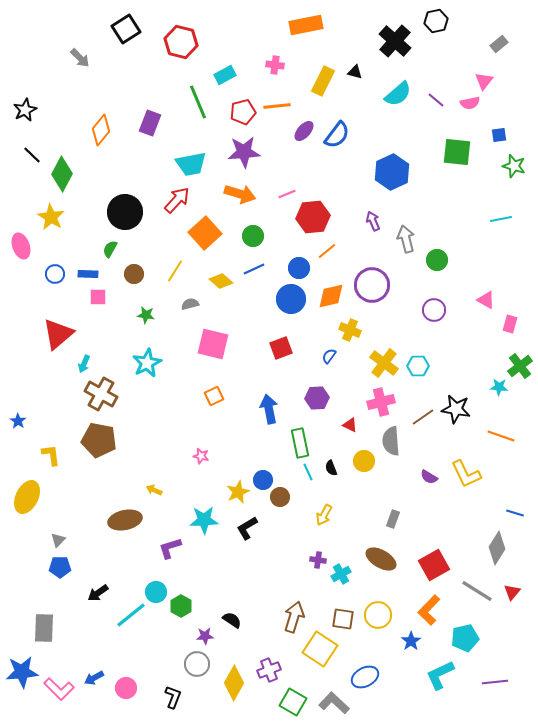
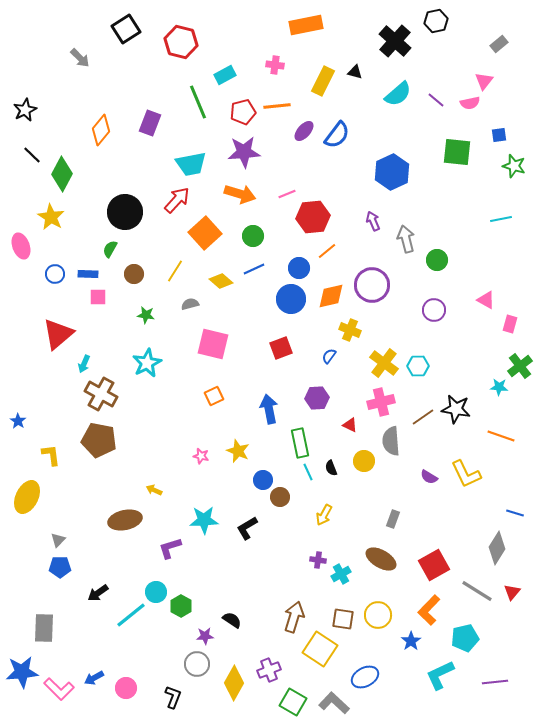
yellow star at (238, 492): moved 41 px up; rotated 25 degrees counterclockwise
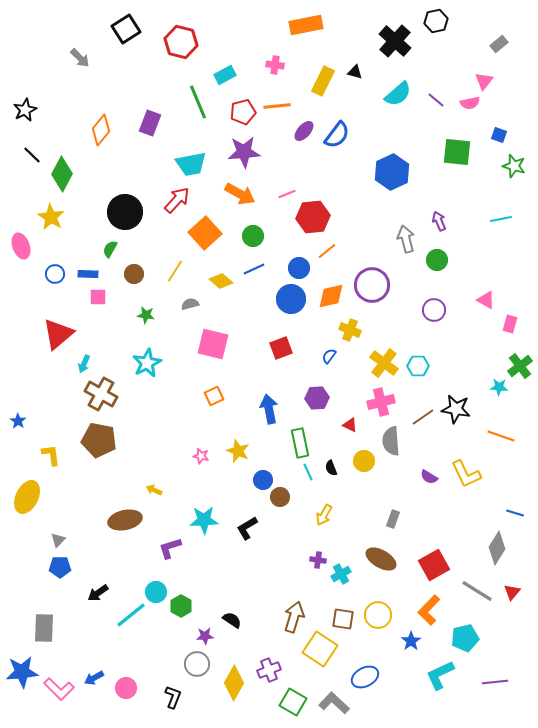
blue square at (499, 135): rotated 28 degrees clockwise
orange arrow at (240, 194): rotated 12 degrees clockwise
purple arrow at (373, 221): moved 66 px right
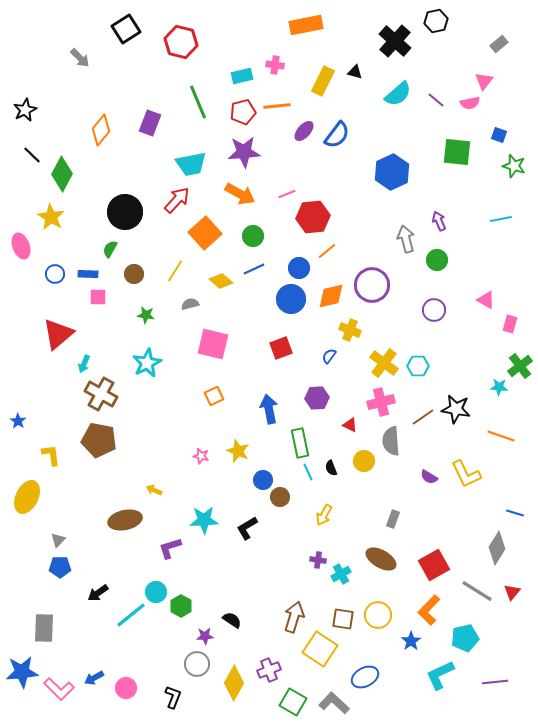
cyan rectangle at (225, 75): moved 17 px right, 1 px down; rotated 15 degrees clockwise
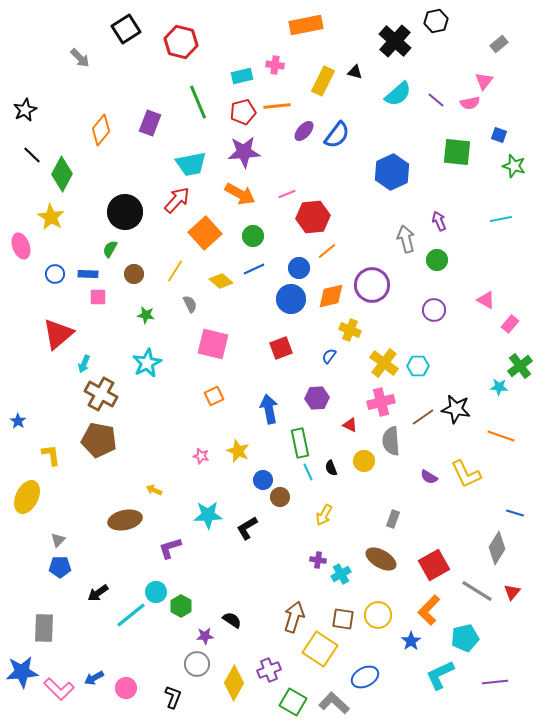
gray semicircle at (190, 304): rotated 78 degrees clockwise
pink rectangle at (510, 324): rotated 24 degrees clockwise
cyan star at (204, 520): moved 4 px right, 5 px up
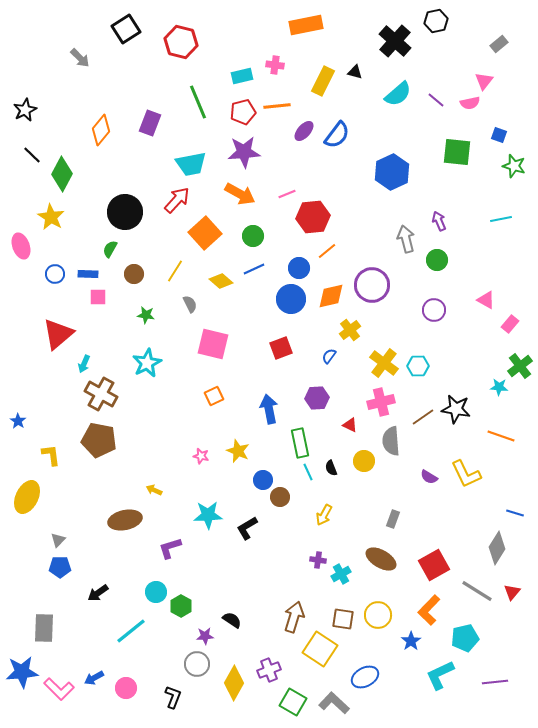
yellow cross at (350, 330): rotated 30 degrees clockwise
cyan line at (131, 615): moved 16 px down
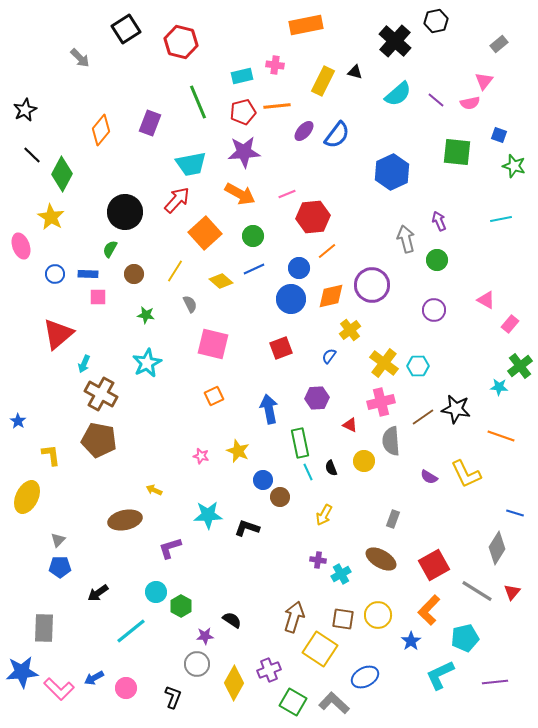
black L-shape at (247, 528): rotated 50 degrees clockwise
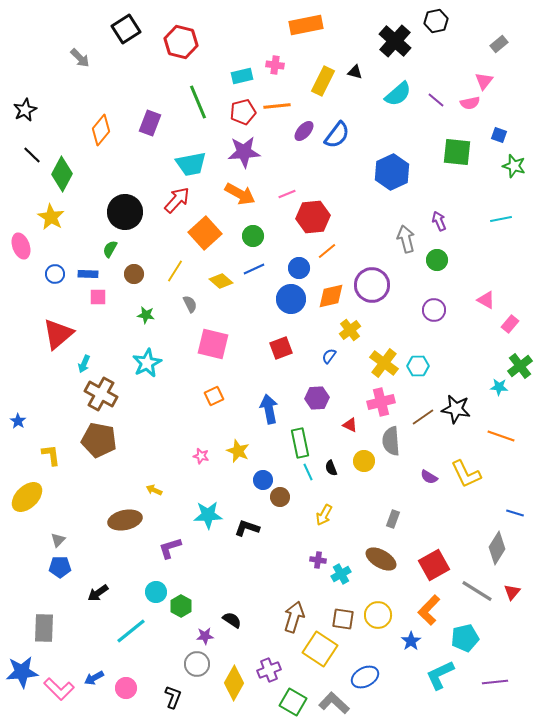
yellow ellipse at (27, 497): rotated 20 degrees clockwise
